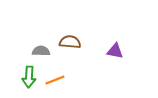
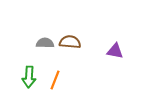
gray semicircle: moved 4 px right, 8 px up
orange line: rotated 48 degrees counterclockwise
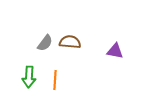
gray semicircle: rotated 126 degrees clockwise
orange line: rotated 18 degrees counterclockwise
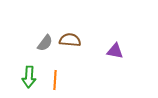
brown semicircle: moved 2 px up
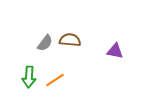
orange line: rotated 54 degrees clockwise
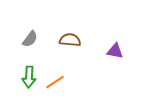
gray semicircle: moved 15 px left, 4 px up
orange line: moved 2 px down
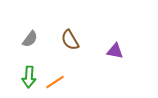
brown semicircle: rotated 125 degrees counterclockwise
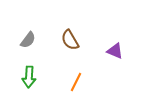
gray semicircle: moved 2 px left, 1 px down
purple triangle: rotated 12 degrees clockwise
orange line: moved 21 px right; rotated 30 degrees counterclockwise
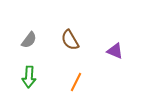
gray semicircle: moved 1 px right
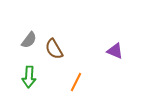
brown semicircle: moved 16 px left, 9 px down
